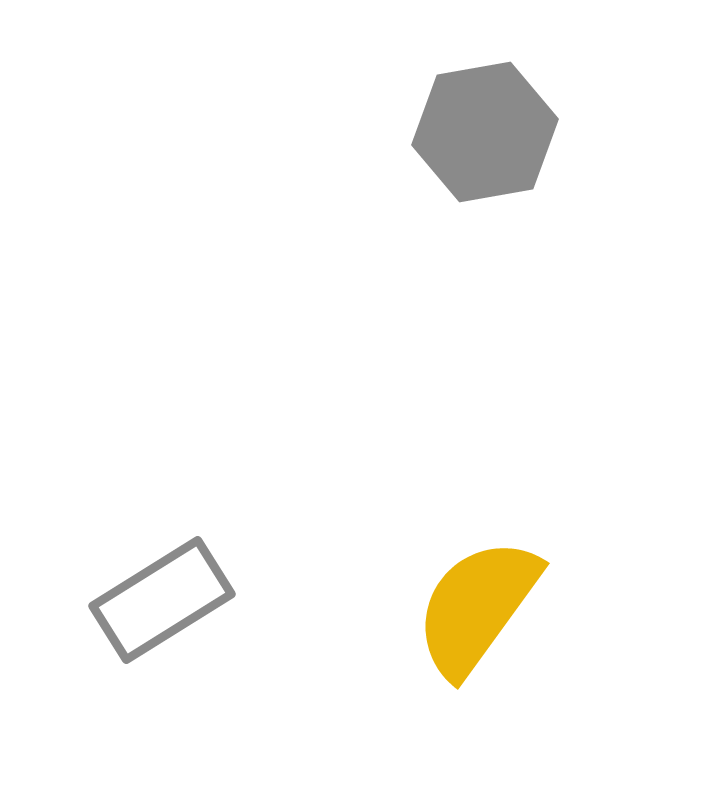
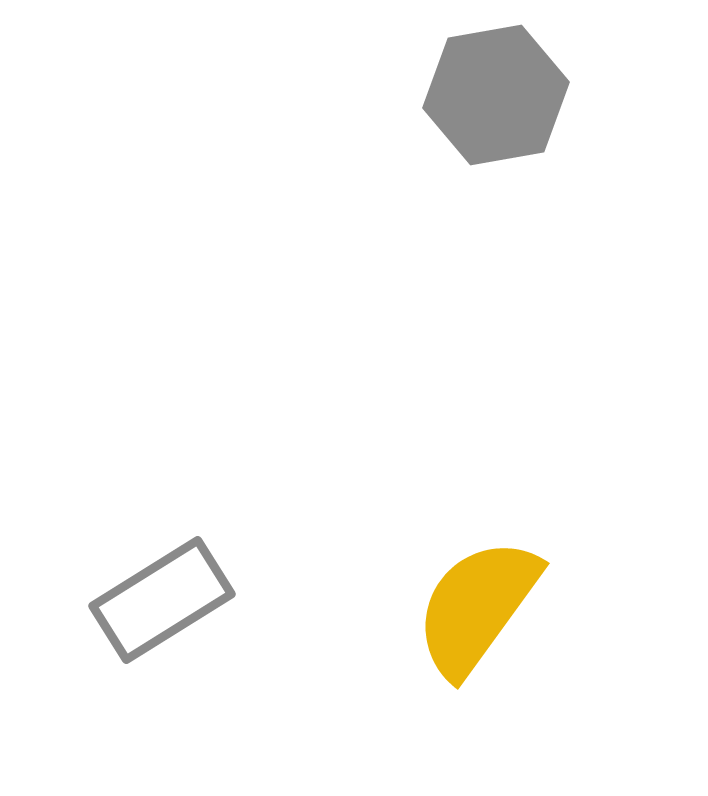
gray hexagon: moved 11 px right, 37 px up
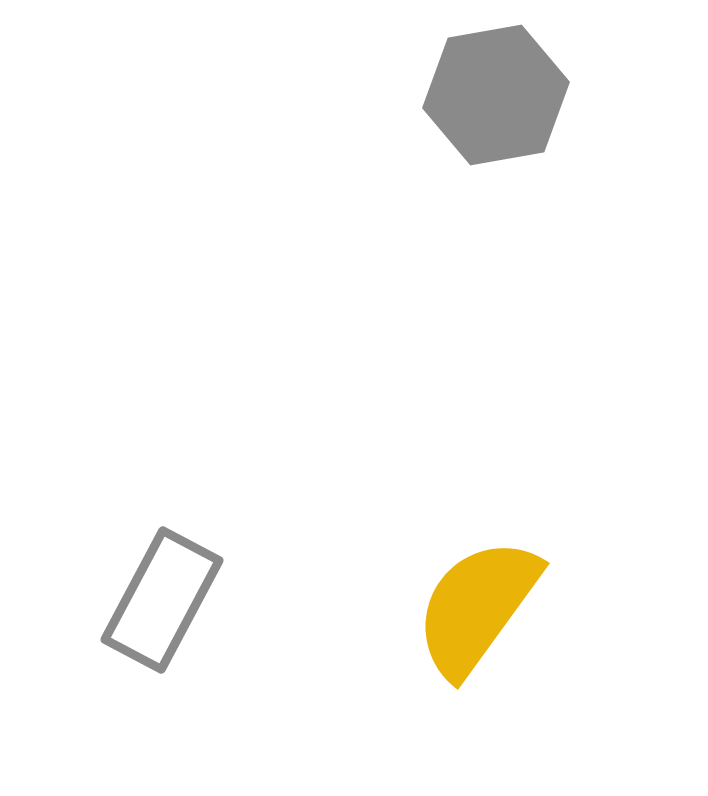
gray rectangle: rotated 30 degrees counterclockwise
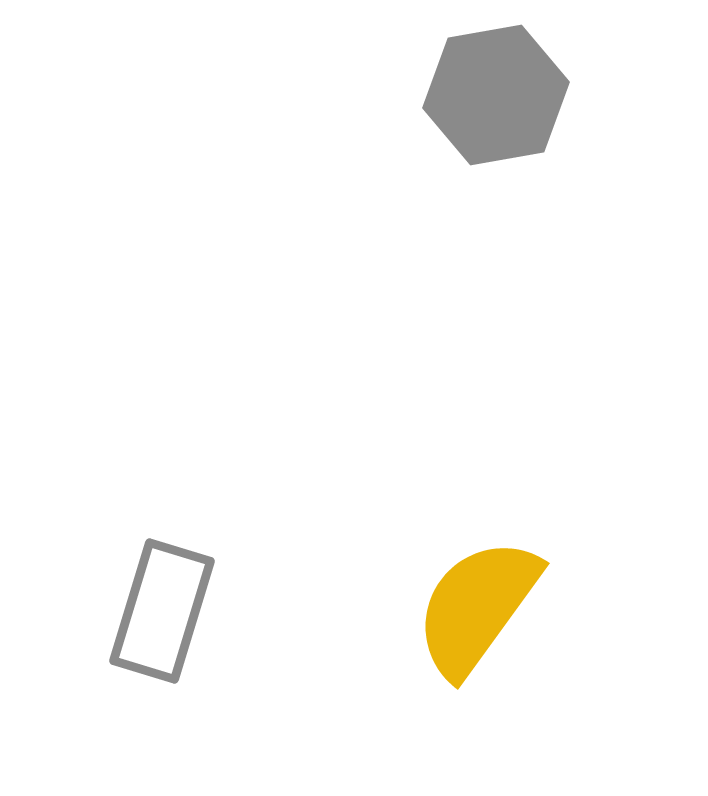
gray rectangle: moved 11 px down; rotated 11 degrees counterclockwise
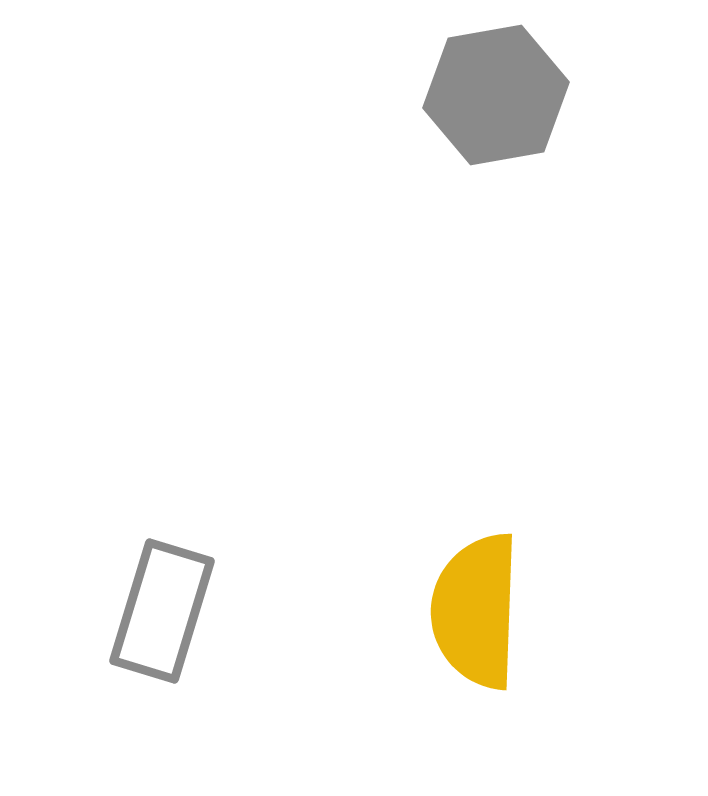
yellow semicircle: moved 1 px left, 4 px down; rotated 34 degrees counterclockwise
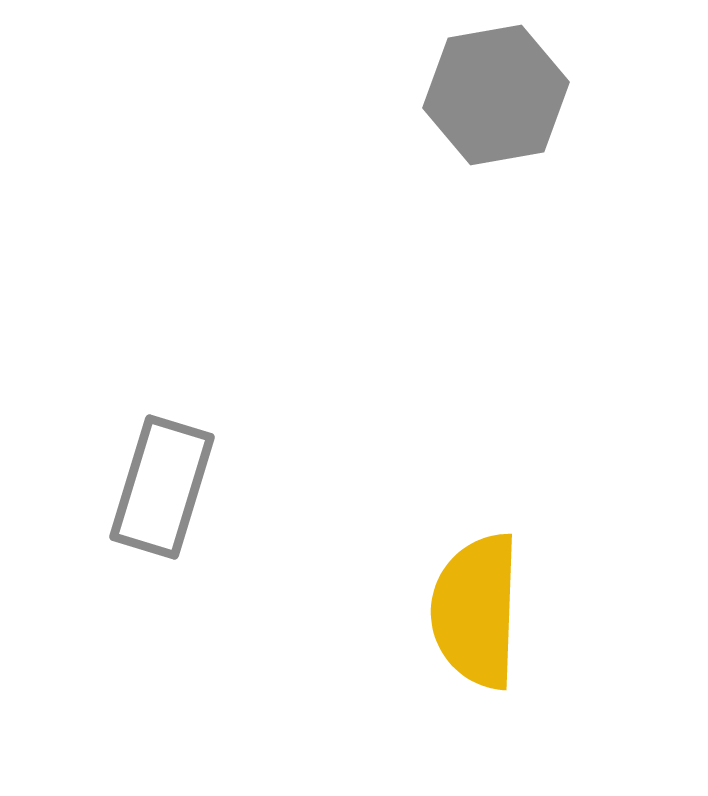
gray rectangle: moved 124 px up
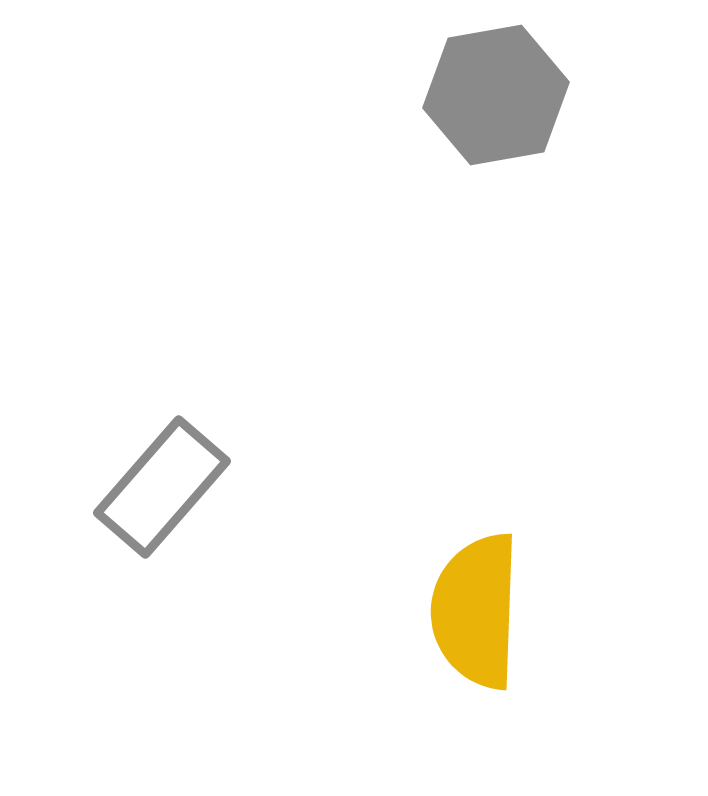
gray rectangle: rotated 24 degrees clockwise
